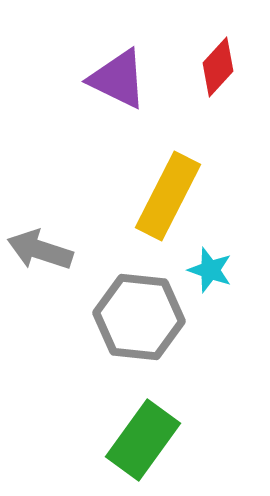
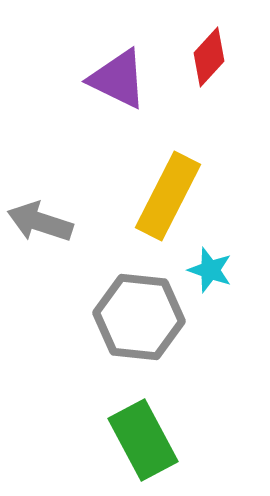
red diamond: moved 9 px left, 10 px up
gray arrow: moved 28 px up
green rectangle: rotated 64 degrees counterclockwise
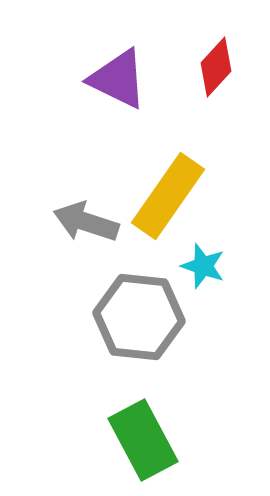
red diamond: moved 7 px right, 10 px down
yellow rectangle: rotated 8 degrees clockwise
gray arrow: moved 46 px right
cyan star: moved 7 px left, 4 px up
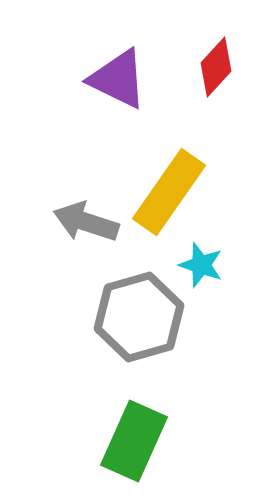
yellow rectangle: moved 1 px right, 4 px up
cyan star: moved 2 px left, 1 px up
gray hexagon: rotated 22 degrees counterclockwise
green rectangle: moved 9 px left, 1 px down; rotated 52 degrees clockwise
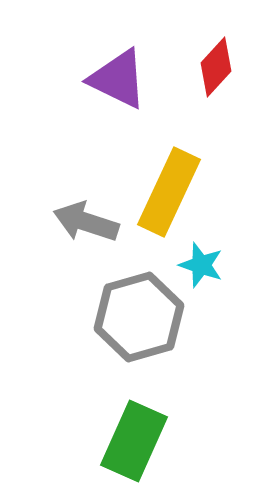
yellow rectangle: rotated 10 degrees counterclockwise
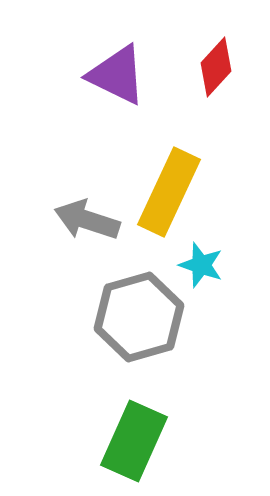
purple triangle: moved 1 px left, 4 px up
gray arrow: moved 1 px right, 2 px up
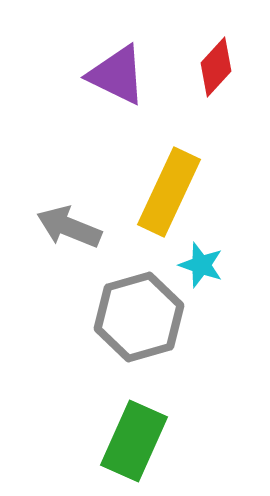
gray arrow: moved 18 px left, 7 px down; rotated 4 degrees clockwise
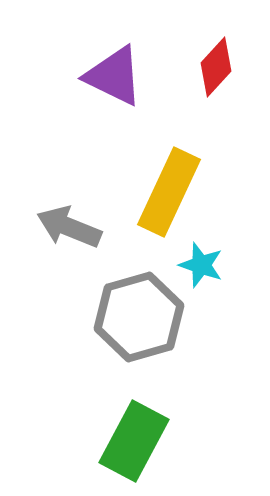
purple triangle: moved 3 px left, 1 px down
green rectangle: rotated 4 degrees clockwise
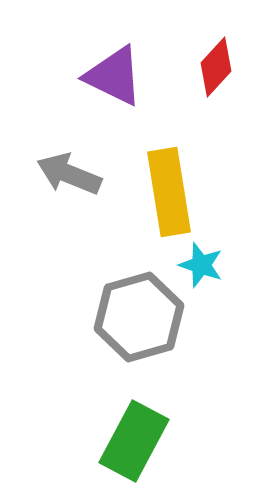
yellow rectangle: rotated 34 degrees counterclockwise
gray arrow: moved 53 px up
